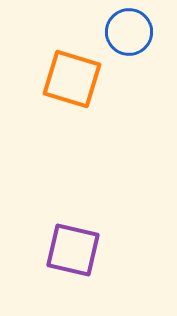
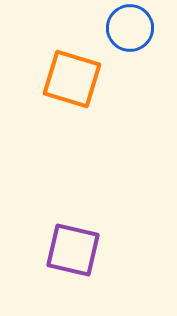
blue circle: moved 1 px right, 4 px up
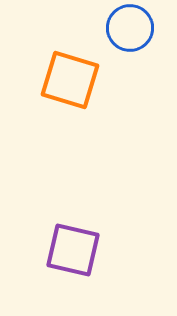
orange square: moved 2 px left, 1 px down
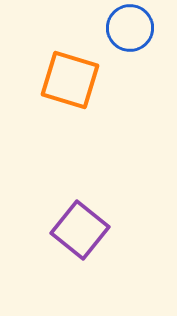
purple square: moved 7 px right, 20 px up; rotated 26 degrees clockwise
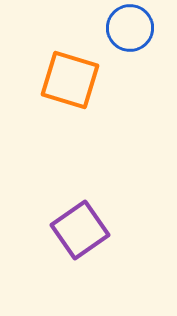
purple square: rotated 16 degrees clockwise
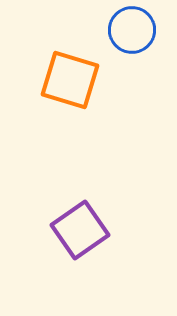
blue circle: moved 2 px right, 2 px down
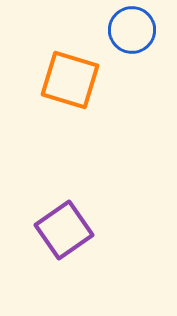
purple square: moved 16 px left
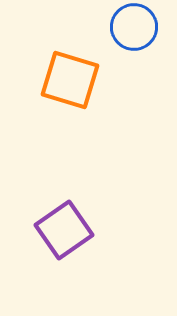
blue circle: moved 2 px right, 3 px up
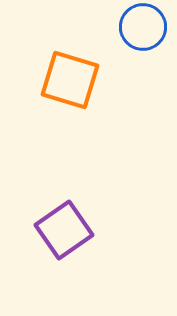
blue circle: moved 9 px right
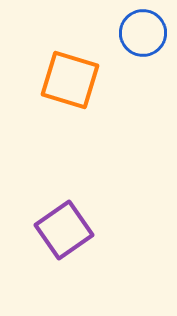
blue circle: moved 6 px down
